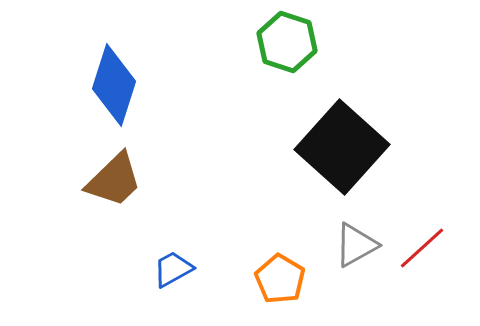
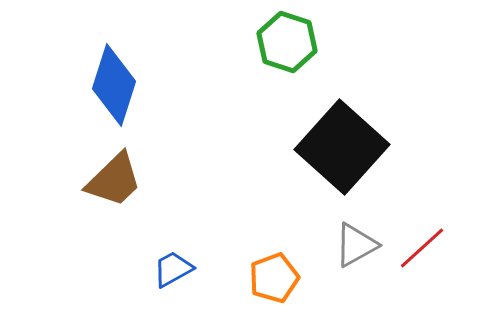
orange pentagon: moved 6 px left, 1 px up; rotated 21 degrees clockwise
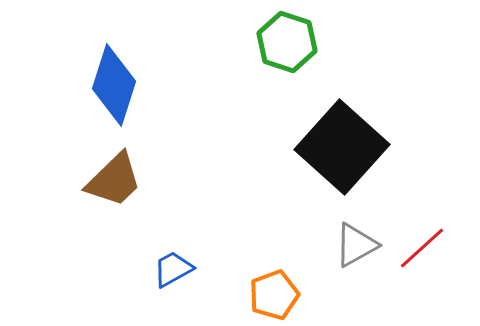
orange pentagon: moved 17 px down
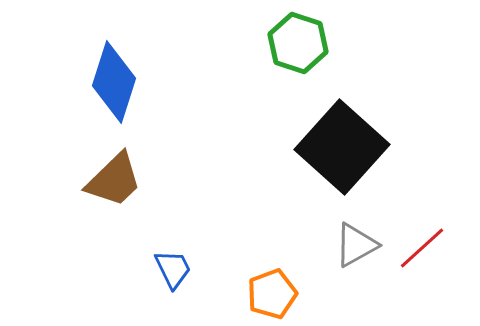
green hexagon: moved 11 px right, 1 px down
blue diamond: moved 3 px up
blue trapezoid: rotated 93 degrees clockwise
orange pentagon: moved 2 px left, 1 px up
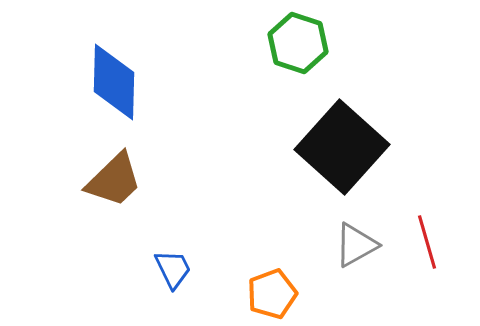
blue diamond: rotated 16 degrees counterclockwise
red line: moved 5 px right, 6 px up; rotated 64 degrees counterclockwise
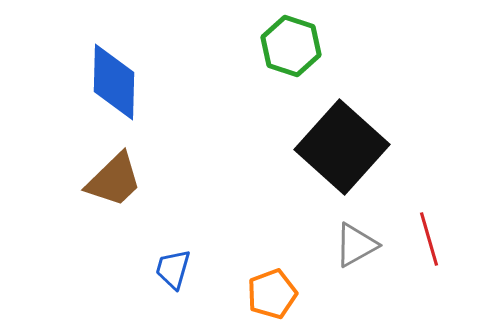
green hexagon: moved 7 px left, 3 px down
red line: moved 2 px right, 3 px up
blue trapezoid: rotated 138 degrees counterclockwise
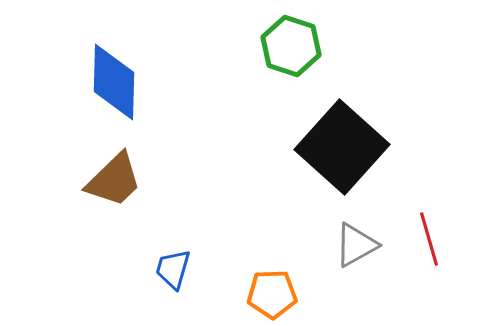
orange pentagon: rotated 18 degrees clockwise
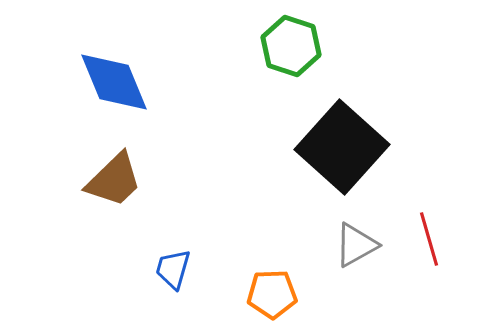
blue diamond: rotated 24 degrees counterclockwise
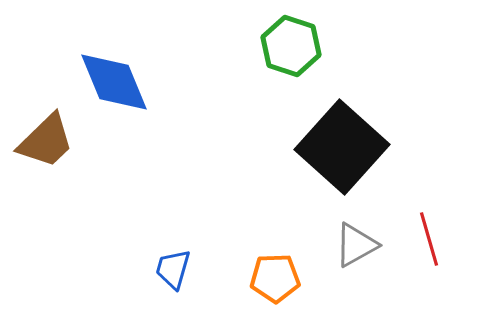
brown trapezoid: moved 68 px left, 39 px up
orange pentagon: moved 3 px right, 16 px up
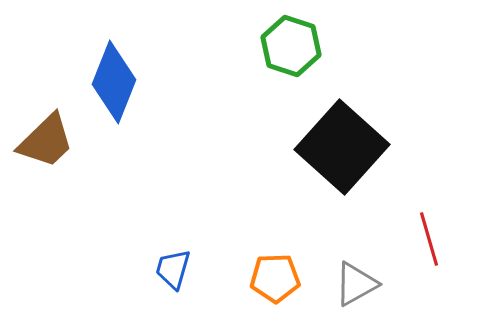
blue diamond: rotated 44 degrees clockwise
gray triangle: moved 39 px down
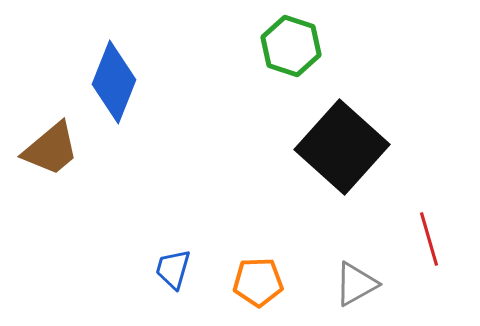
brown trapezoid: moved 5 px right, 8 px down; rotated 4 degrees clockwise
orange pentagon: moved 17 px left, 4 px down
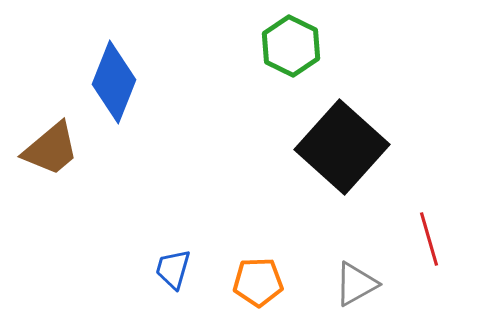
green hexagon: rotated 8 degrees clockwise
